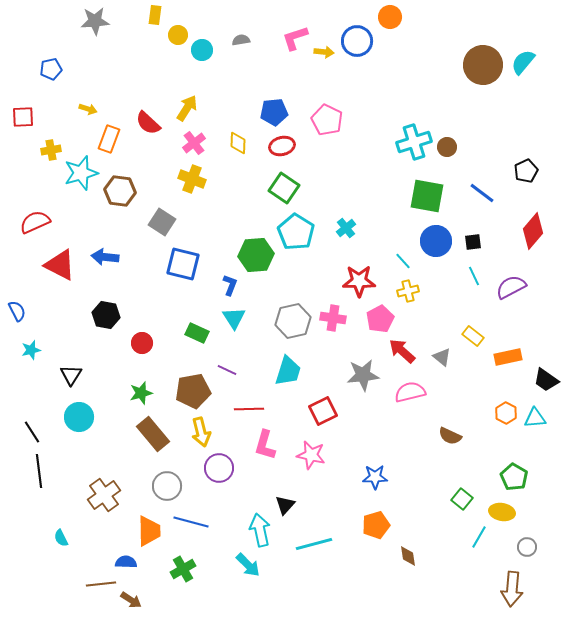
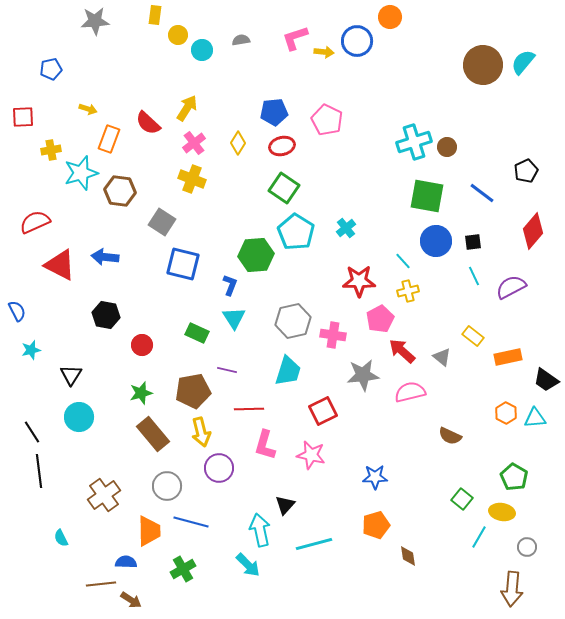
yellow diamond at (238, 143): rotated 30 degrees clockwise
pink cross at (333, 318): moved 17 px down
red circle at (142, 343): moved 2 px down
purple line at (227, 370): rotated 12 degrees counterclockwise
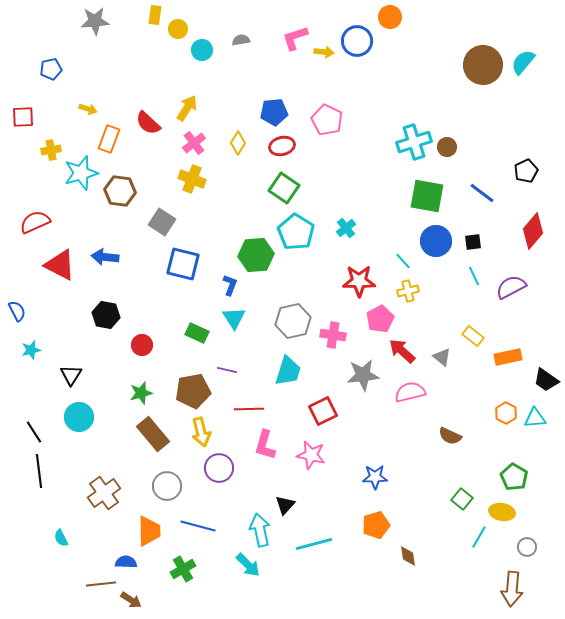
yellow circle at (178, 35): moved 6 px up
black line at (32, 432): moved 2 px right
brown cross at (104, 495): moved 2 px up
blue line at (191, 522): moved 7 px right, 4 px down
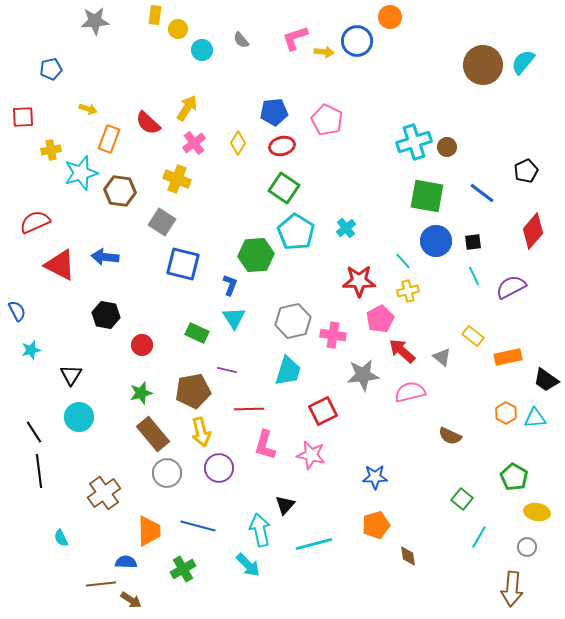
gray semicircle at (241, 40): rotated 120 degrees counterclockwise
yellow cross at (192, 179): moved 15 px left
gray circle at (167, 486): moved 13 px up
yellow ellipse at (502, 512): moved 35 px right
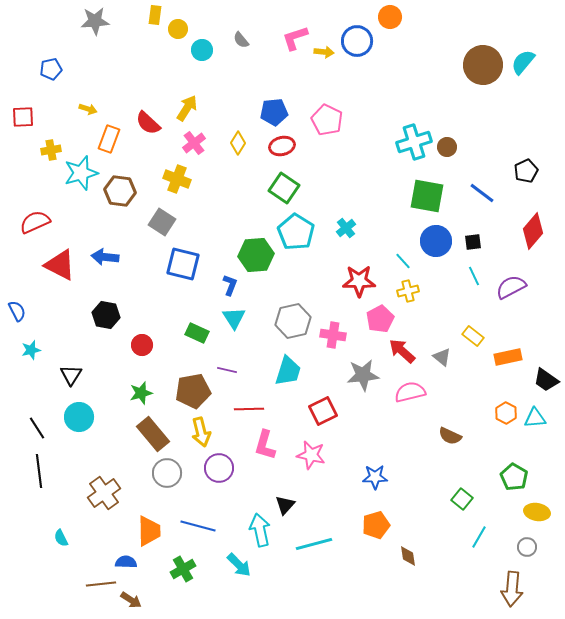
black line at (34, 432): moved 3 px right, 4 px up
cyan arrow at (248, 565): moved 9 px left
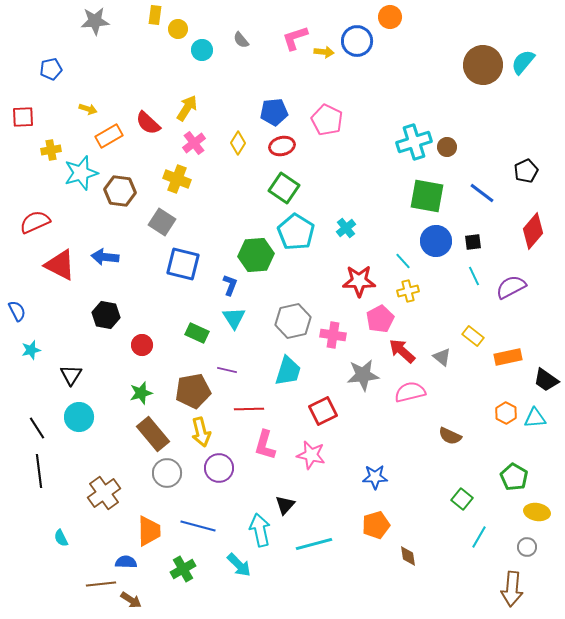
orange rectangle at (109, 139): moved 3 px up; rotated 40 degrees clockwise
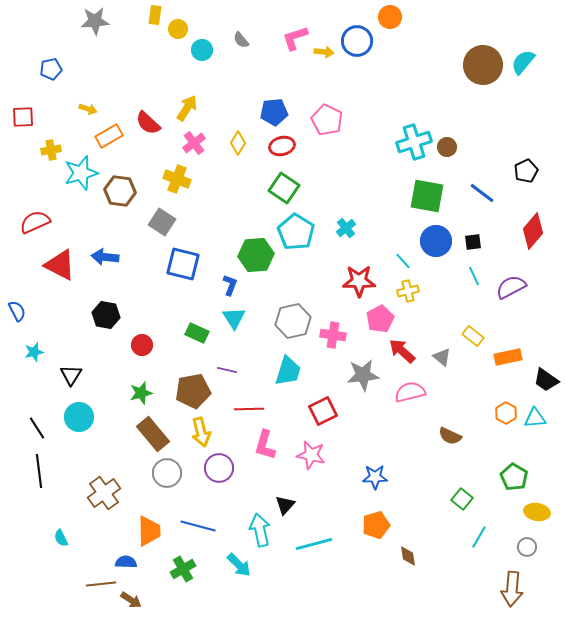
cyan star at (31, 350): moved 3 px right, 2 px down
